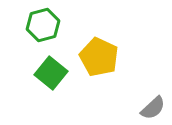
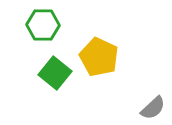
green hexagon: rotated 16 degrees clockwise
green square: moved 4 px right
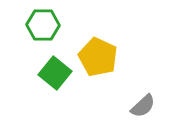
yellow pentagon: moved 1 px left
gray semicircle: moved 10 px left, 2 px up
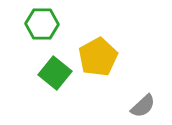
green hexagon: moved 1 px left, 1 px up
yellow pentagon: rotated 18 degrees clockwise
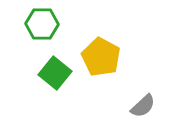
yellow pentagon: moved 3 px right; rotated 15 degrees counterclockwise
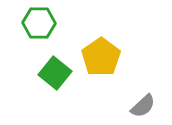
green hexagon: moved 3 px left, 1 px up
yellow pentagon: rotated 9 degrees clockwise
